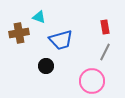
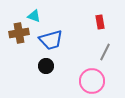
cyan triangle: moved 5 px left, 1 px up
red rectangle: moved 5 px left, 5 px up
blue trapezoid: moved 10 px left
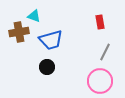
brown cross: moved 1 px up
black circle: moved 1 px right, 1 px down
pink circle: moved 8 px right
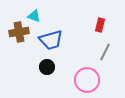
red rectangle: moved 3 px down; rotated 24 degrees clockwise
pink circle: moved 13 px left, 1 px up
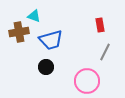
red rectangle: rotated 24 degrees counterclockwise
black circle: moved 1 px left
pink circle: moved 1 px down
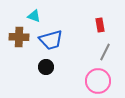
brown cross: moved 5 px down; rotated 12 degrees clockwise
pink circle: moved 11 px right
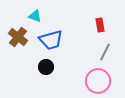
cyan triangle: moved 1 px right
brown cross: moved 1 px left; rotated 36 degrees clockwise
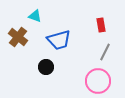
red rectangle: moved 1 px right
blue trapezoid: moved 8 px right
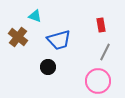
black circle: moved 2 px right
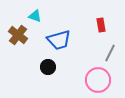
brown cross: moved 2 px up
gray line: moved 5 px right, 1 px down
pink circle: moved 1 px up
